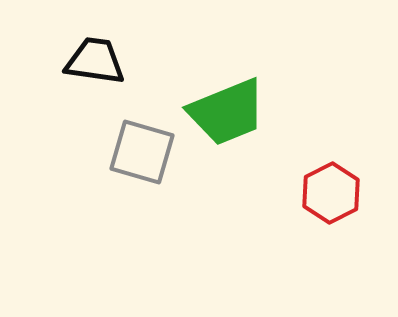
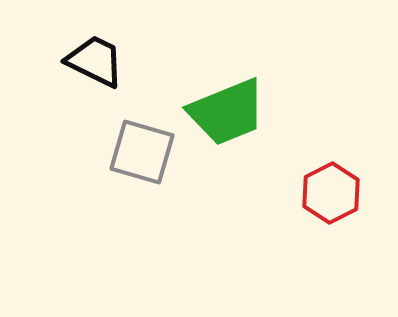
black trapezoid: rotated 18 degrees clockwise
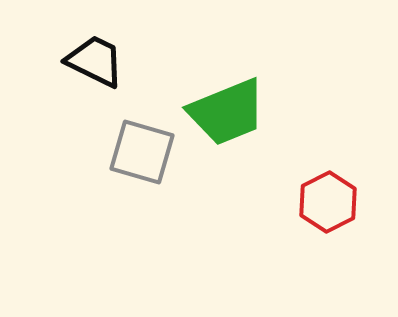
red hexagon: moved 3 px left, 9 px down
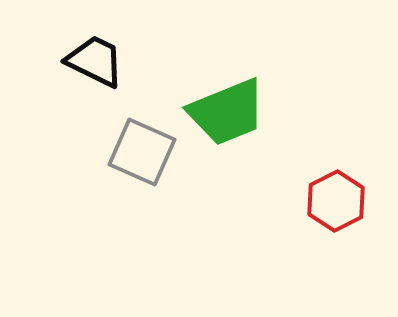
gray square: rotated 8 degrees clockwise
red hexagon: moved 8 px right, 1 px up
